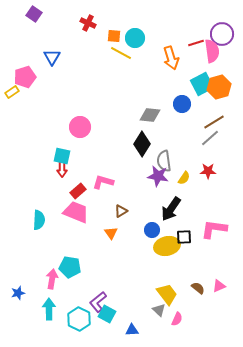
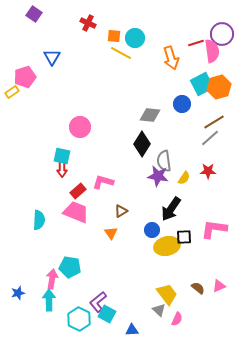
cyan arrow at (49, 309): moved 9 px up
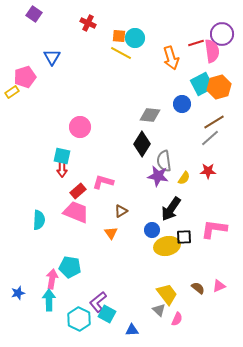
orange square at (114, 36): moved 5 px right
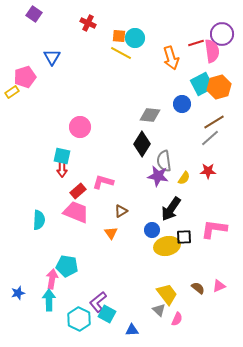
cyan pentagon at (70, 267): moved 3 px left, 1 px up
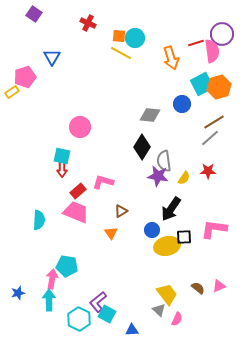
black diamond at (142, 144): moved 3 px down
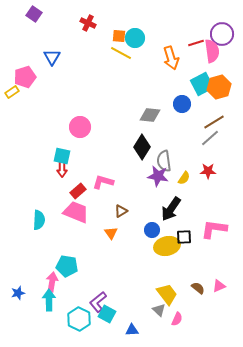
pink arrow at (52, 279): moved 3 px down
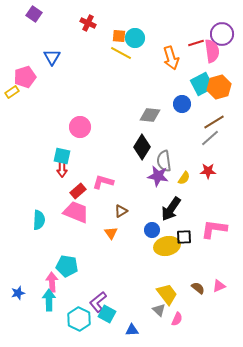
pink arrow at (52, 282): rotated 12 degrees counterclockwise
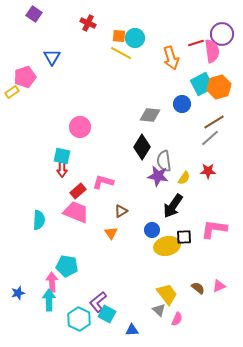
black arrow at (171, 209): moved 2 px right, 3 px up
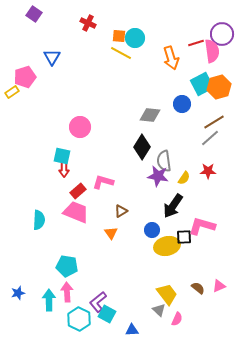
red arrow at (62, 169): moved 2 px right
pink L-shape at (214, 229): moved 12 px left, 3 px up; rotated 8 degrees clockwise
pink arrow at (52, 282): moved 15 px right, 10 px down
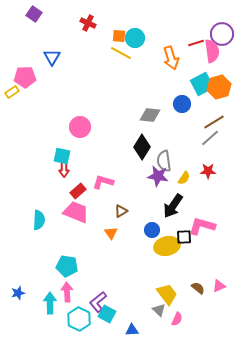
pink pentagon at (25, 77): rotated 15 degrees clockwise
cyan arrow at (49, 300): moved 1 px right, 3 px down
